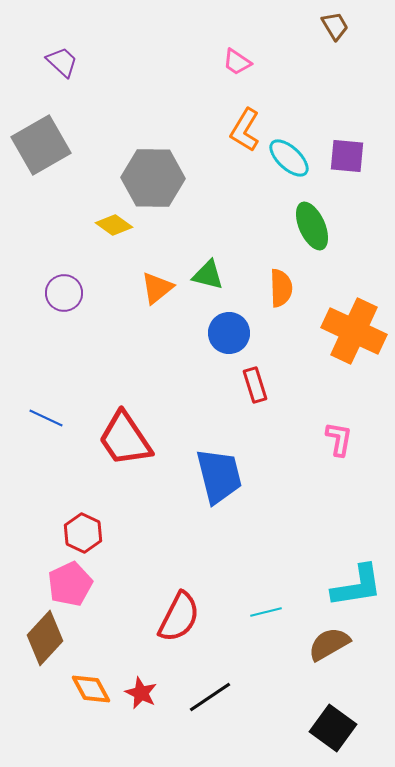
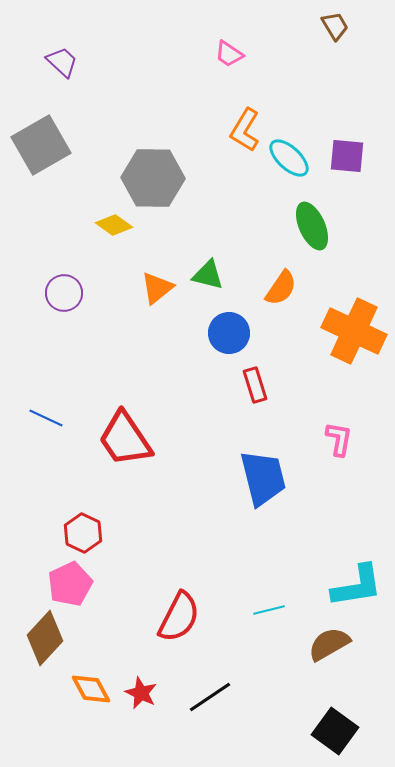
pink trapezoid: moved 8 px left, 8 px up
orange semicircle: rotated 36 degrees clockwise
blue trapezoid: moved 44 px right, 2 px down
cyan line: moved 3 px right, 2 px up
black square: moved 2 px right, 3 px down
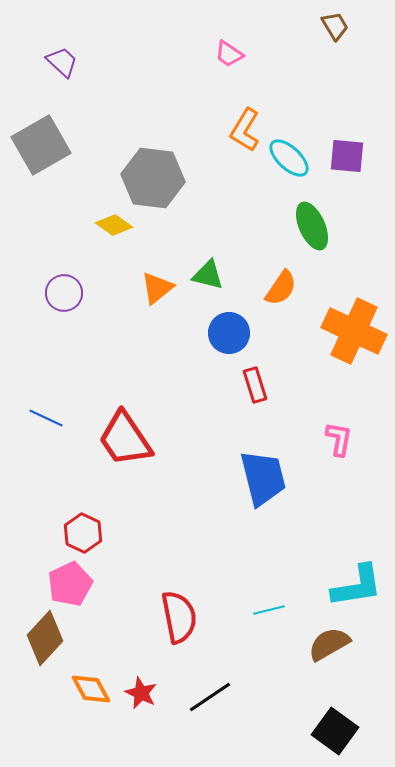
gray hexagon: rotated 6 degrees clockwise
red semicircle: rotated 38 degrees counterclockwise
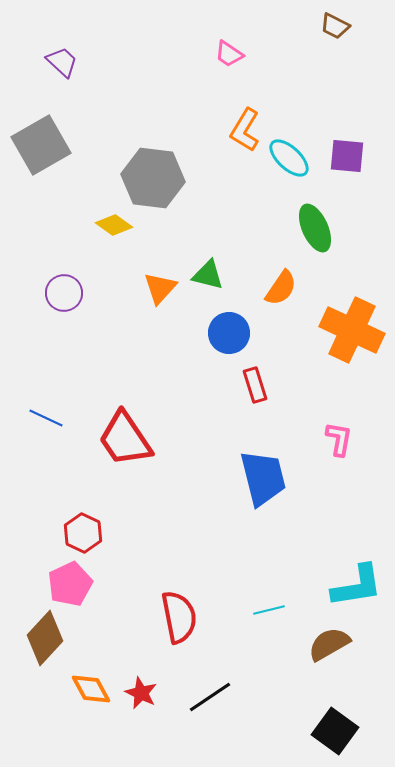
brown trapezoid: rotated 148 degrees clockwise
green ellipse: moved 3 px right, 2 px down
orange triangle: moved 3 px right; rotated 9 degrees counterclockwise
orange cross: moved 2 px left, 1 px up
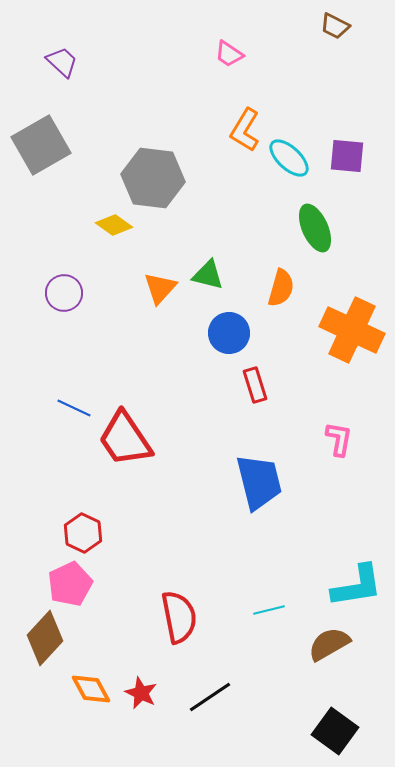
orange semicircle: rotated 18 degrees counterclockwise
blue line: moved 28 px right, 10 px up
blue trapezoid: moved 4 px left, 4 px down
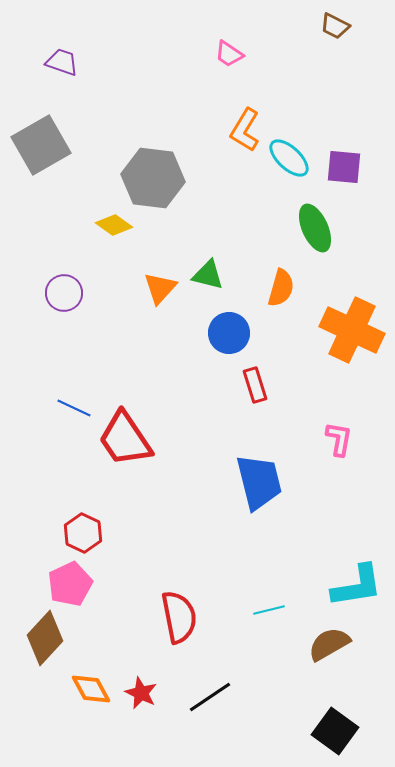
purple trapezoid: rotated 24 degrees counterclockwise
purple square: moved 3 px left, 11 px down
